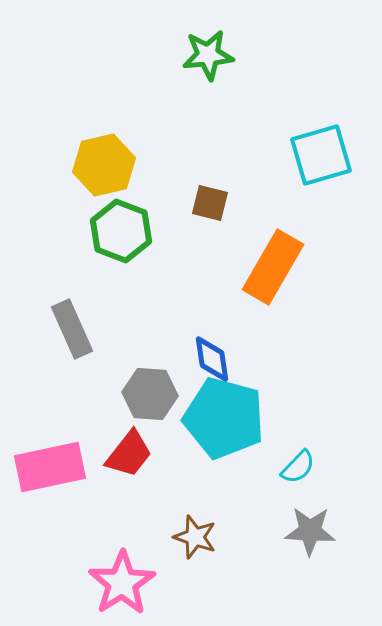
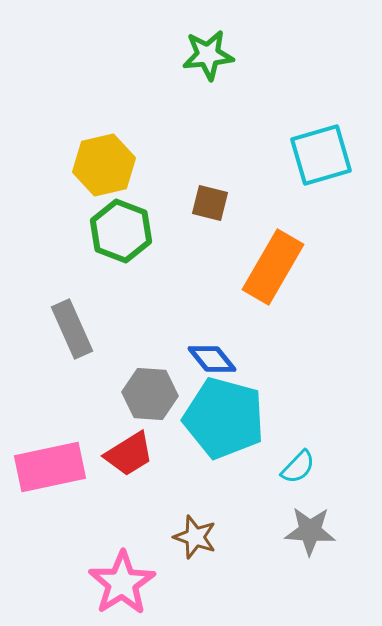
blue diamond: rotated 30 degrees counterclockwise
red trapezoid: rotated 20 degrees clockwise
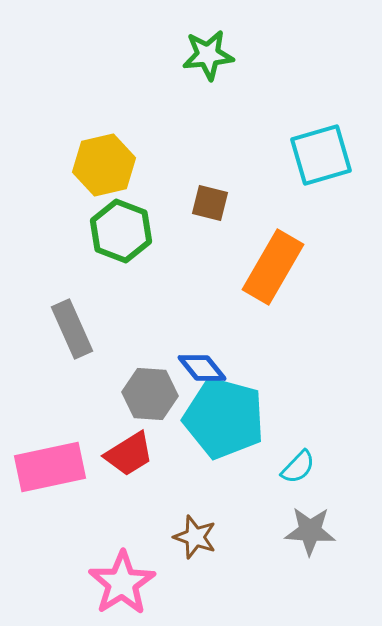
blue diamond: moved 10 px left, 9 px down
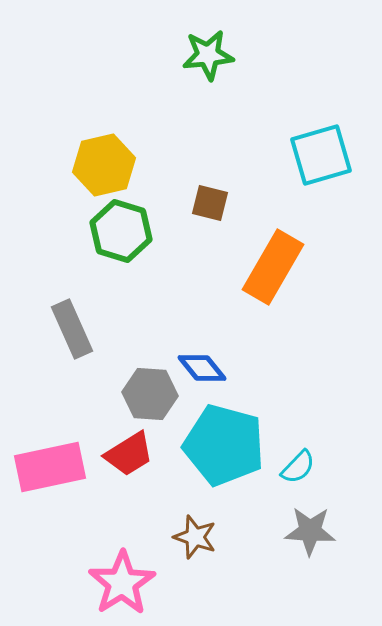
green hexagon: rotated 4 degrees counterclockwise
cyan pentagon: moved 27 px down
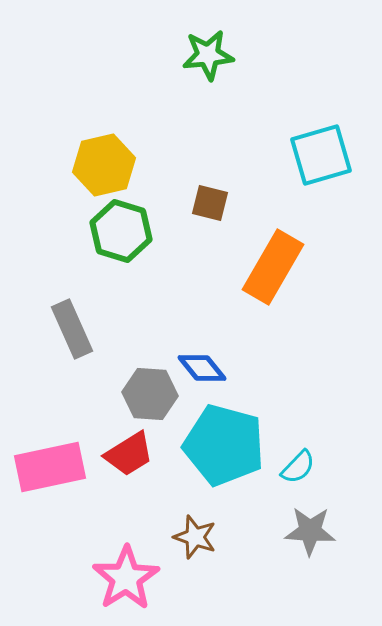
pink star: moved 4 px right, 5 px up
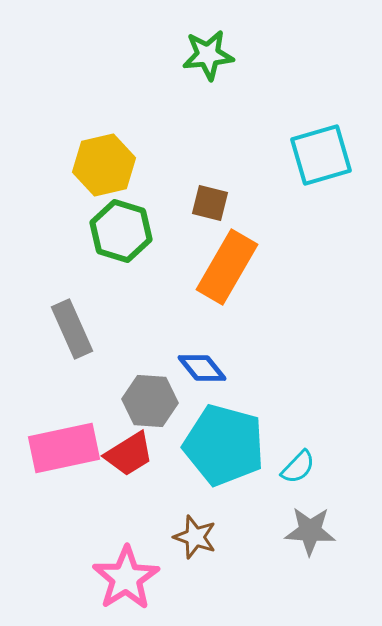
orange rectangle: moved 46 px left
gray hexagon: moved 7 px down
pink rectangle: moved 14 px right, 19 px up
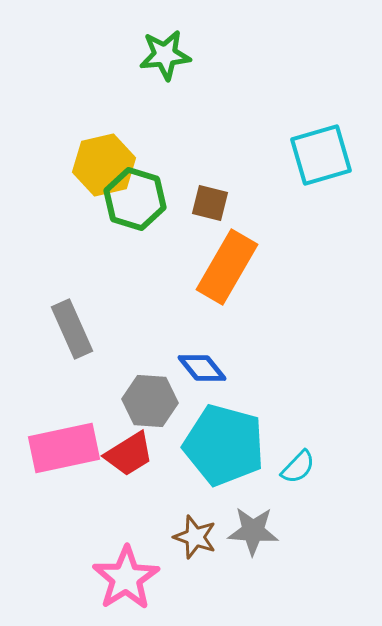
green star: moved 43 px left
green hexagon: moved 14 px right, 32 px up
gray star: moved 57 px left
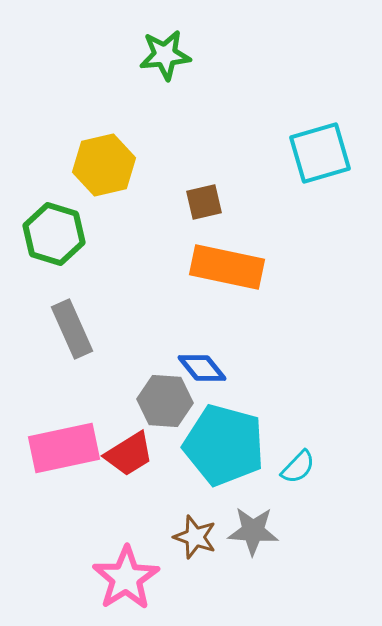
cyan square: moved 1 px left, 2 px up
green hexagon: moved 81 px left, 35 px down
brown square: moved 6 px left, 1 px up; rotated 27 degrees counterclockwise
orange rectangle: rotated 72 degrees clockwise
gray hexagon: moved 15 px right
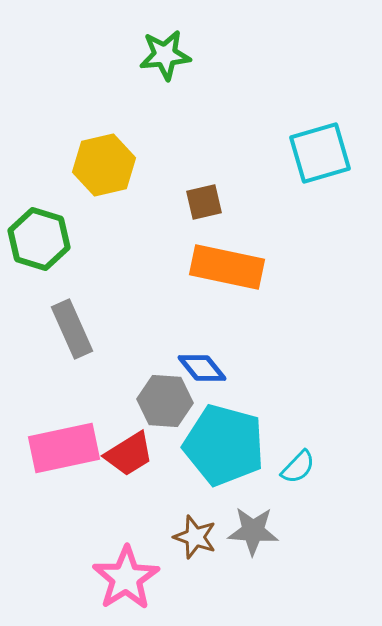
green hexagon: moved 15 px left, 5 px down
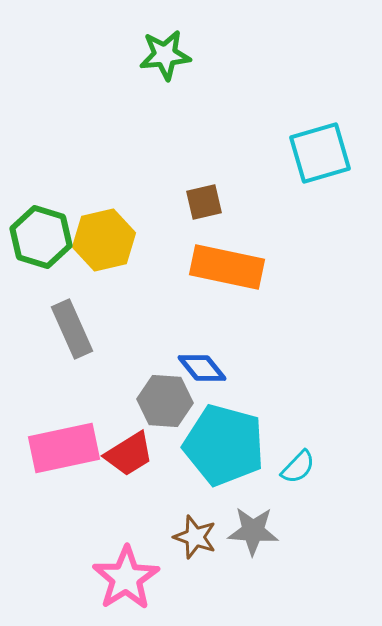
yellow hexagon: moved 75 px down
green hexagon: moved 2 px right, 2 px up
